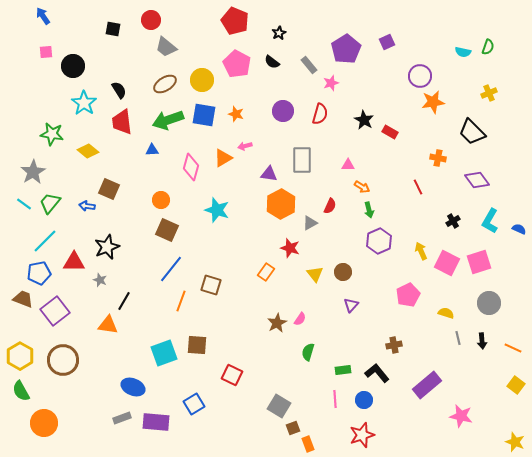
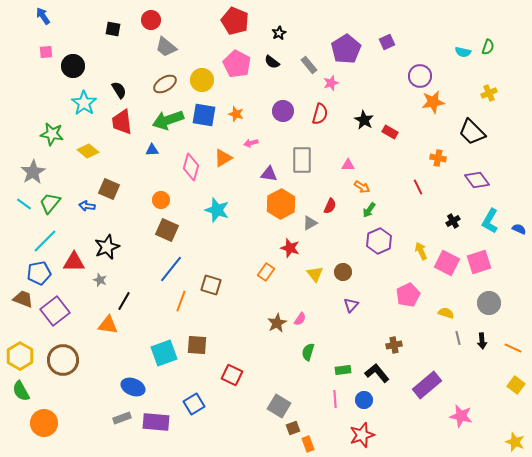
pink arrow at (245, 146): moved 6 px right, 3 px up
green arrow at (369, 210): rotated 49 degrees clockwise
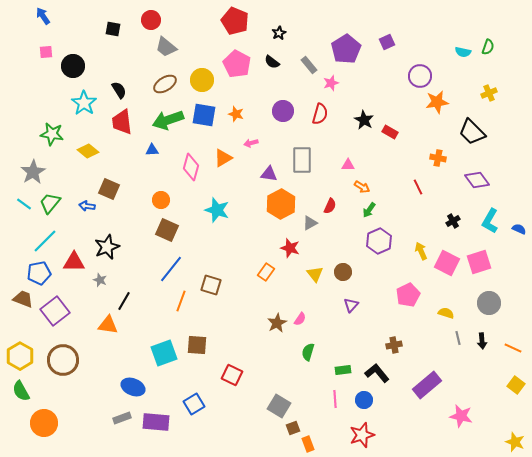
orange star at (433, 102): moved 4 px right
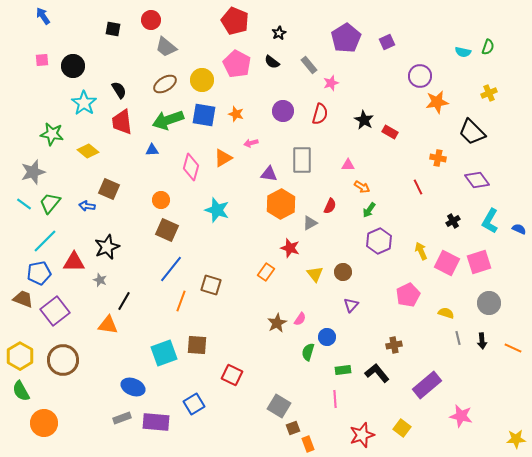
purple pentagon at (346, 49): moved 11 px up
pink square at (46, 52): moved 4 px left, 8 px down
gray star at (33, 172): rotated 15 degrees clockwise
yellow square at (516, 385): moved 114 px left, 43 px down
blue circle at (364, 400): moved 37 px left, 63 px up
yellow star at (515, 442): moved 1 px right, 3 px up; rotated 24 degrees counterclockwise
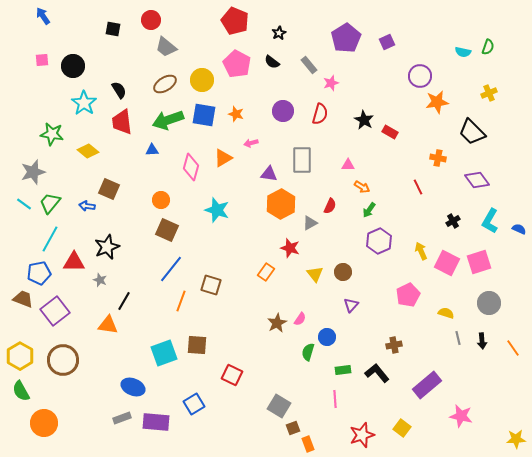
cyan line at (45, 241): moved 5 px right, 2 px up; rotated 16 degrees counterclockwise
orange line at (513, 348): rotated 30 degrees clockwise
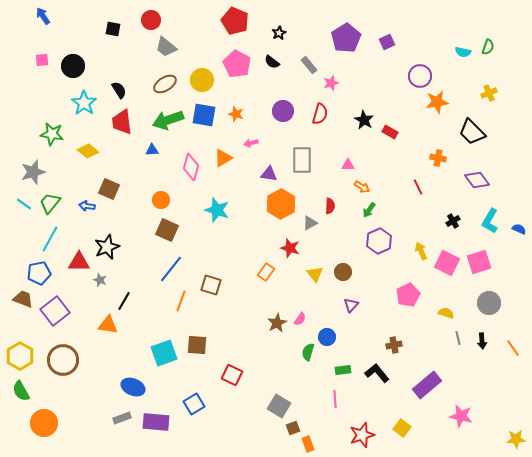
red semicircle at (330, 206): rotated 21 degrees counterclockwise
red triangle at (74, 262): moved 5 px right
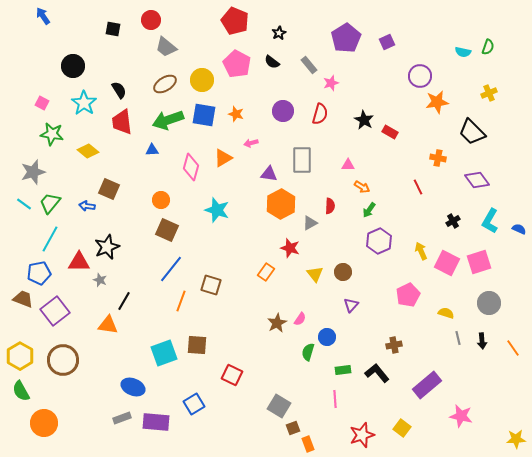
pink square at (42, 60): moved 43 px down; rotated 32 degrees clockwise
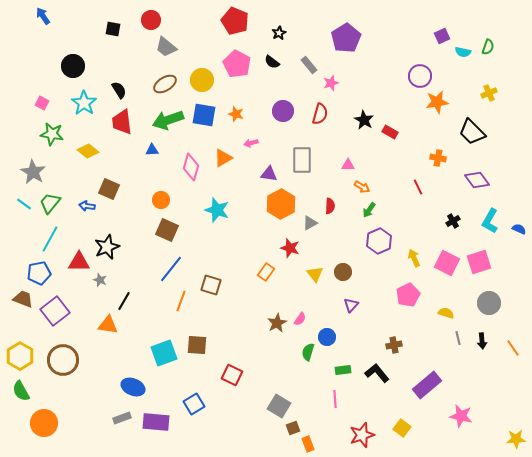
purple square at (387, 42): moved 55 px right, 6 px up
gray star at (33, 172): rotated 25 degrees counterclockwise
yellow arrow at (421, 251): moved 7 px left, 7 px down
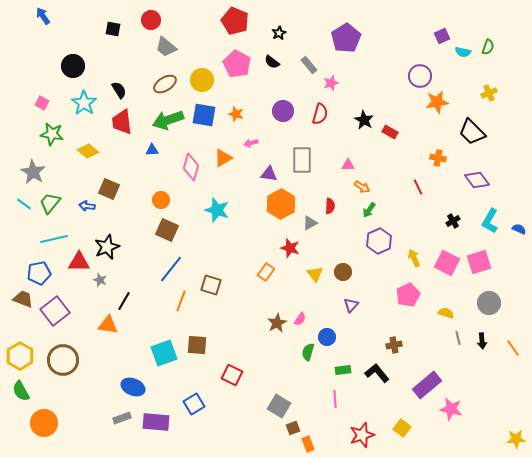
cyan line at (50, 239): moved 4 px right; rotated 48 degrees clockwise
pink star at (461, 416): moved 10 px left, 7 px up
